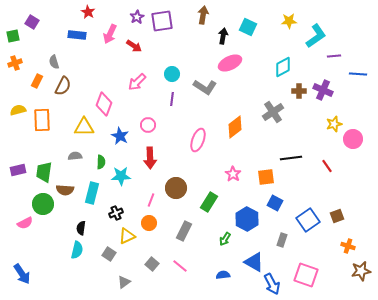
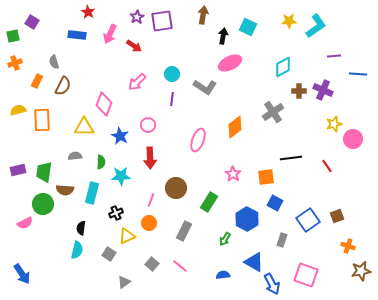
cyan L-shape at (316, 36): moved 10 px up
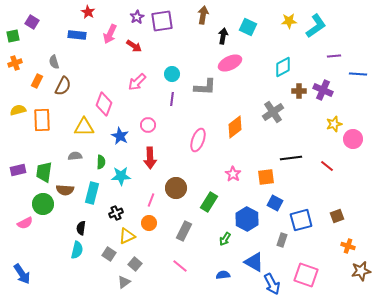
gray L-shape at (205, 87): rotated 30 degrees counterclockwise
red line at (327, 166): rotated 16 degrees counterclockwise
blue square at (308, 220): moved 7 px left; rotated 20 degrees clockwise
gray square at (152, 264): moved 17 px left
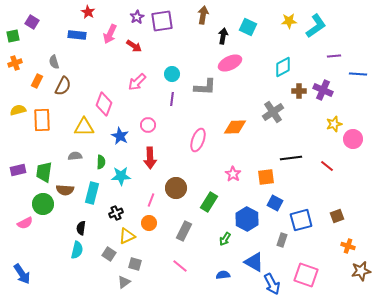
orange diamond at (235, 127): rotated 35 degrees clockwise
gray square at (135, 264): rotated 24 degrees counterclockwise
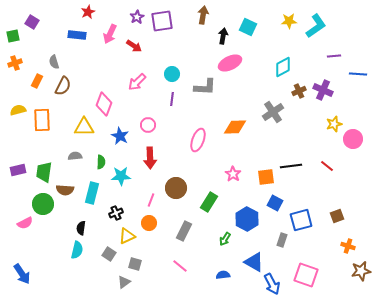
red star at (88, 12): rotated 16 degrees clockwise
brown cross at (299, 91): rotated 24 degrees counterclockwise
black line at (291, 158): moved 8 px down
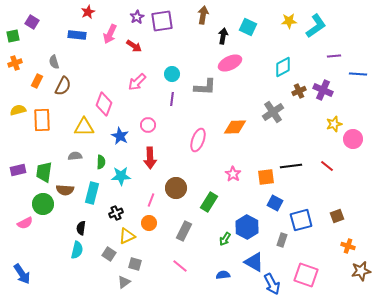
blue hexagon at (247, 219): moved 8 px down
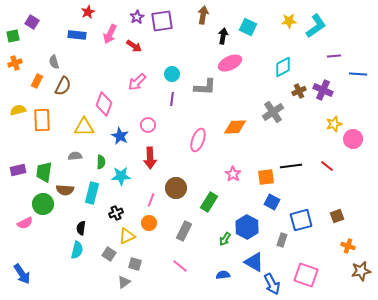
blue square at (275, 203): moved 3 px left, 1 px up
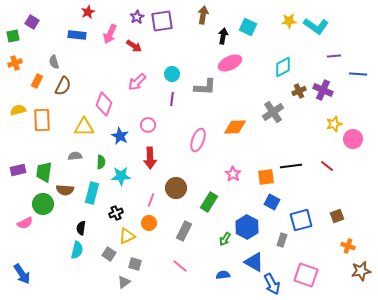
cyan L-shape at (316, 26): rotated 70 degrees clockwise
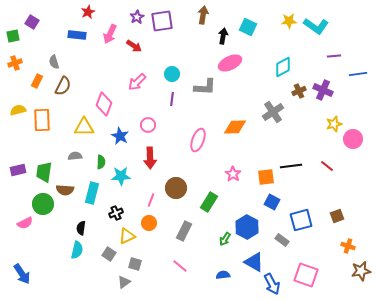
blue line at (358, 74): rotated 12 degrees counterclockwise
gray rectangle at (282, 240): rotated 72 degrees counterclockwise
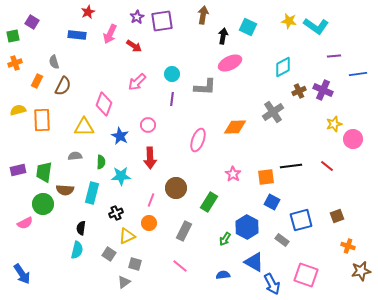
yellow star at (289, 21): rotated 14 degrees clockwise
